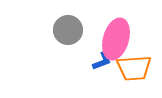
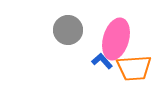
blue L-shape: rotated 110 degrees counterclockwise
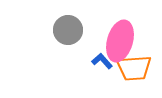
pink ellipse: moved 4 px right, 2 px down
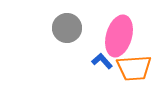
gray circle: moved 1 px left, 2 px up
pink ellipse: moved 1 px left, 5 px up
